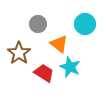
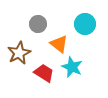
brown star: rotated 10 degrees clockwise
cyan star: moved 2 px right
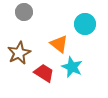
gray circle: moved 14 px left, 12 px up
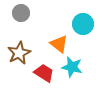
gray circle: moved 3 px left, 1 px down
cyan circle: moved 2 px left
cyan star: rotated 10 degrees counterclockwise
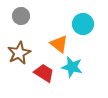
gray circle: moved 3 px down
